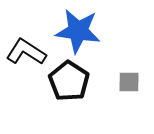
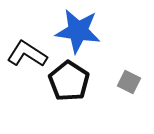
black L-shape: moved 1 px right, 2 px down
gray square: rotated 25 degrees clockwise
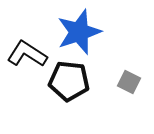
blue star: moved 1 px right, 1 px down; rotated 27 degrees counterclockwise
black pentagon: rotated 27 degrees counterclockwise
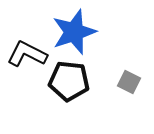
blue star: moved 5 px left
black L-shape: rotated 6 degrees counterclockwise
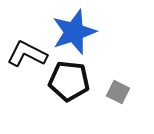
gray square: moved 11 px left, 10 px down
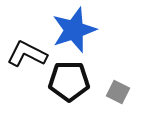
blue star: moved 2 px up
black pentagon: rotated 6 degrees counterclockwise
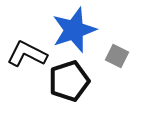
black pentagon: rotated 18 degrees counterclockwise
gray square: moved 1 px left, 36 px up
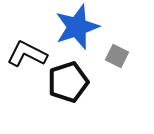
blue star: moved 3 px right, 3 px up
black pentagon: moved 1 px left, 1 px down
